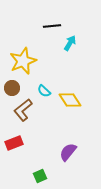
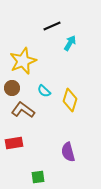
black line: rotated 18 degrees counterclockwise
yellow diamond: rotated 50 degrees clockwise
brown L-shape: rotated 75 degrees clockwise
red rectangle: rotated 12 degrees clockwise
purple semicircle: rotated 54 degrees counterclockwise
green square: moved 2 px left, 1 px down; rotated 16 degrees clockwise
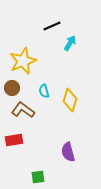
cyan semicircle: rotated 32 degrees clockwise
red rectangle: moved 3 px up
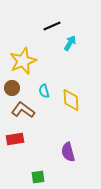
yellow diamond: moved 1 px right; rotated 20 degrees counterclockwise
red rectangle: moved 1 px right, 1 px up
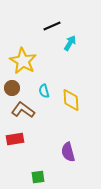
yellow star: rotated 20 degrees counterclockwise
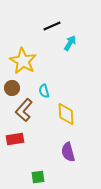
yellow diamond: moved 5 px left, 14 px down
brown L-shape: moved 1 px right; rotated 85 degrees counterclockwise
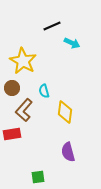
cyan arrow: moved 2 px right; rotated 84 degrees clockwise
yellow diamond: moved 1 px left, 2 px up; rotated 10 degrees clockwise
red rectangle: moved 3 px left, 5 px up
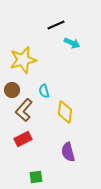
black line: moved 4 px right, 1 px up
yellow star: moved 1 px up; rotated 28 degrees clockwise
brown circle: moved 2 px down
red rectangle: moved 11 px right, 5 px down; rotated 18 degrees counterclockwise
green square: moved 2 px left
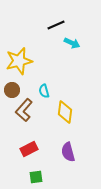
yellow star: moved 4 px left, 1 px down
red rectangle: moved 6 px right, 10 px down
